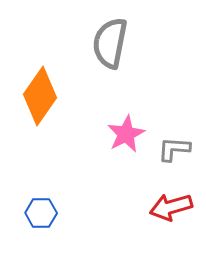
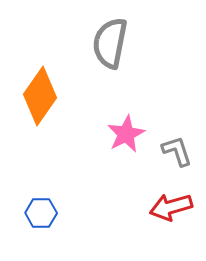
gray L-shape: moved 3 px right, 2 px down; rotated 68 degrees clockwise
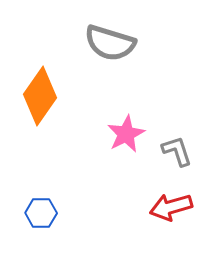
gray semicircle: rotated 84 degrees counterclockwise
